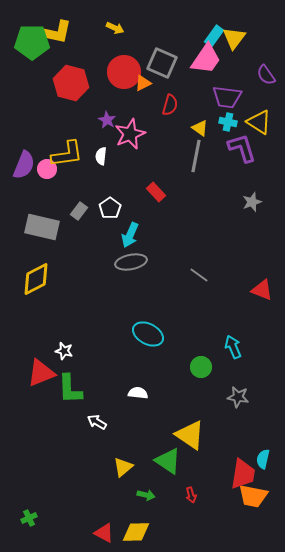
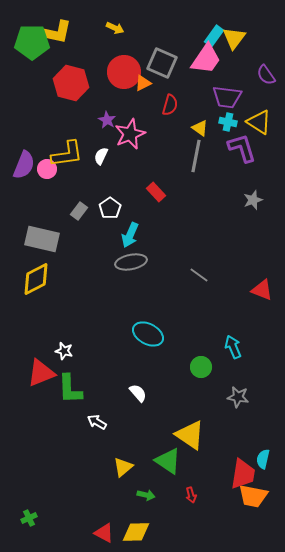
white semicircle at (101, 156): rotated 18 degrees clockwise
gray star at (252, 202): moved 1 px right, 2 px up
gray rectangle at (42, 227): moved 12 px down
white semicircle at (138, 393): rotated 42 degrees clockwise
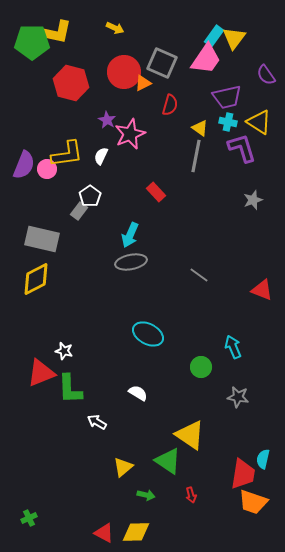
purple trapezoid at (227, 97): rotated 20 degrees counterclockwise
white pentagon at (110, 208): moved 20 px left, 12 px up
white semicircle at (138, 393): rotated 18 degrees counterclockwise
orange trapezoid at (253, 496): moved 6 px down; rotated 8 degrees clockwise
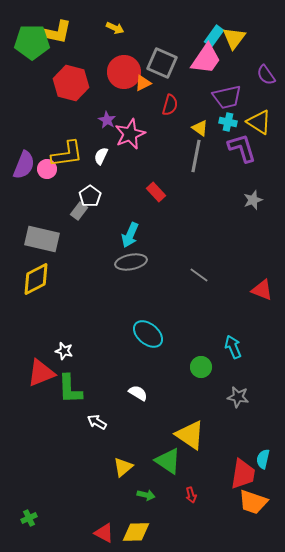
cyan ellipse at (148, 334): rotated 12 degrees clockwise
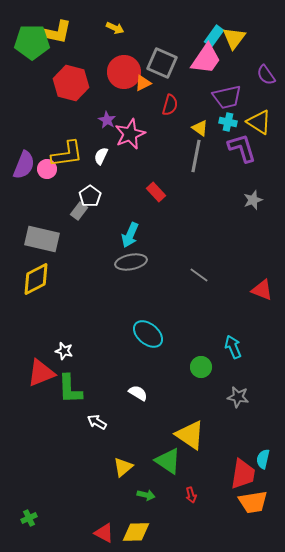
orange trapezoid at (253, 502): rotated 28 degrees counterclockwise
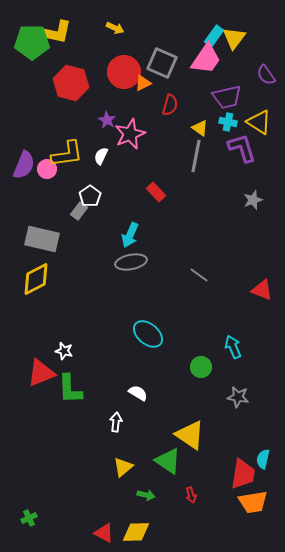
white arrow at (97, 422): moved 19 px right; rotated 66 degrees clockwise
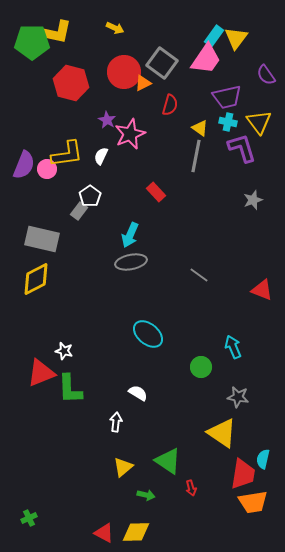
yellow triangle at (234, 38): moved 2 px right
gray square at (162, 63): rotated 12 degrees clockwise
yellow triangle at (259, 122): rotated 20 degrees clockwise
yellow triangle at (190, 435): moved 32 px right, 2 px up
red arrow at (191, 495): moved 7 px up
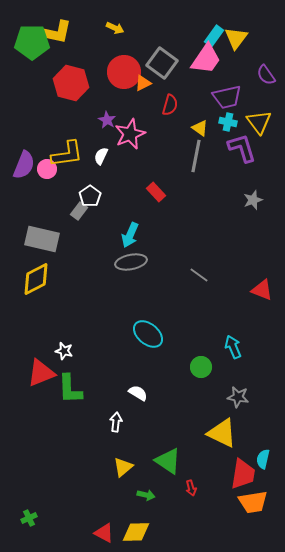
yellow triangle at (222, 433): rotated 8 degrees counterclockwise
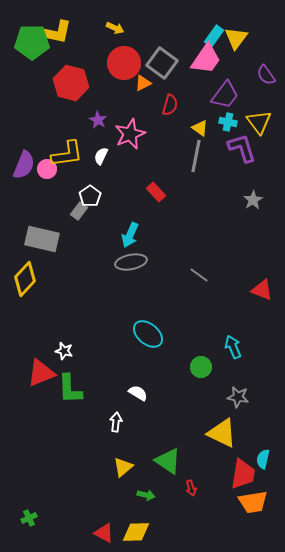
red circle at (124, 72): moved 9 px up
purple trapezoid at (227, 97): moved 2 px left, 2 px up; rotated 40 degrees counterclockwise
purple star at (107, 120): moved 9 px left
gray star at (253, 200): rotated 12 degrees counterclockwise
yellow diamond at (36, 279): moved 11 px left; rotated 20 degrees counterclockwise
